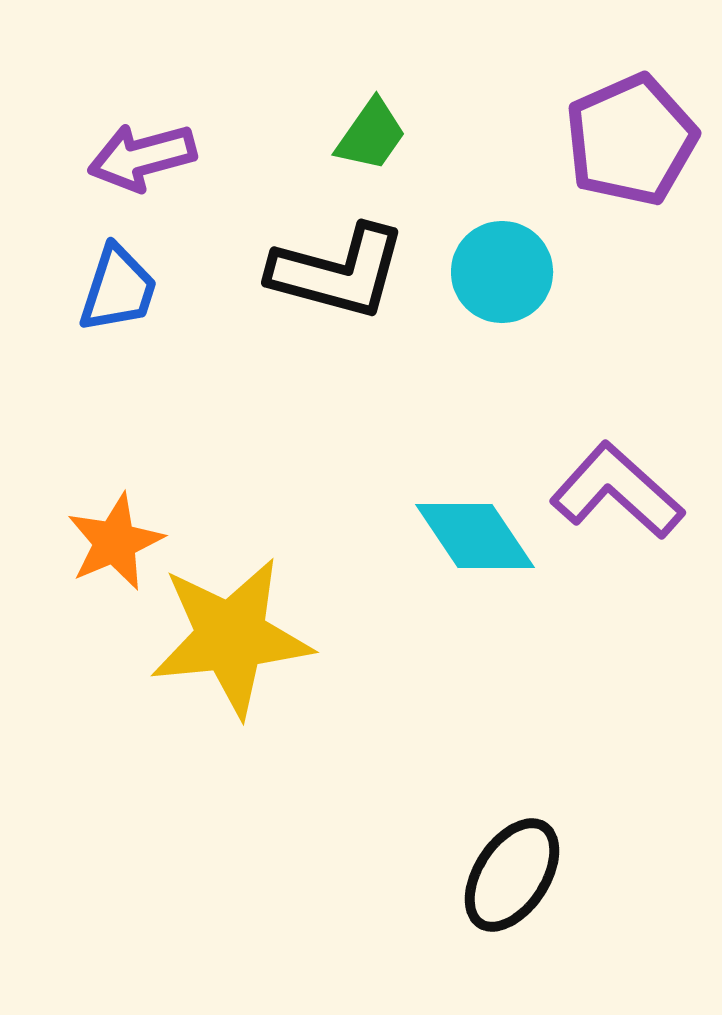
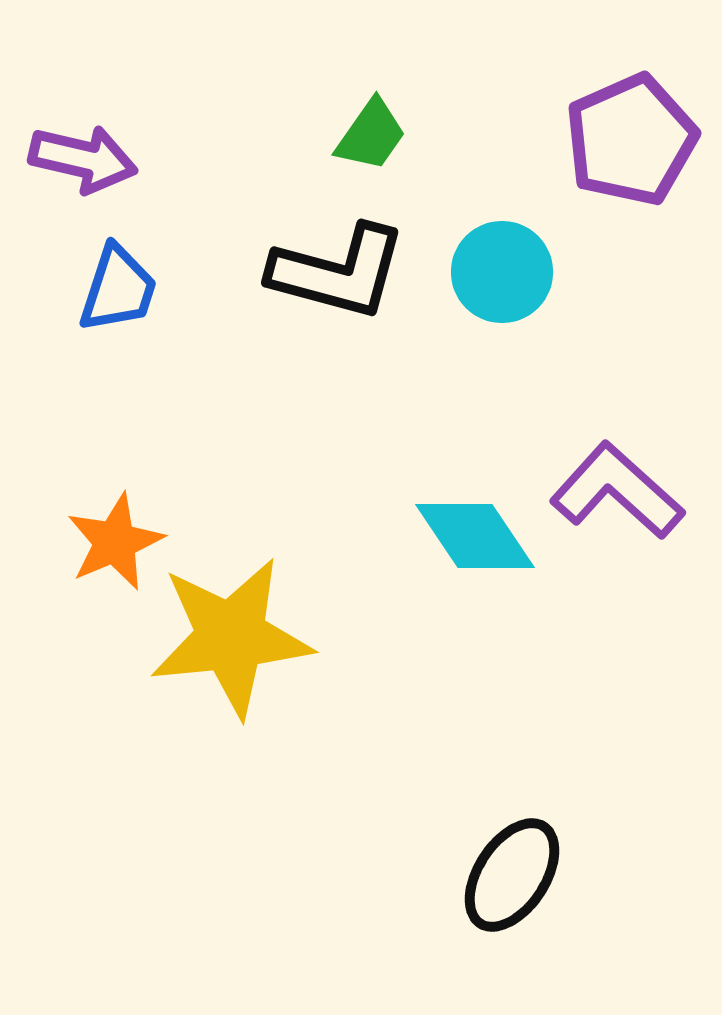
purple arrow: moved 59 px left, 2 px down; rotated 152 degrees counterclockwise
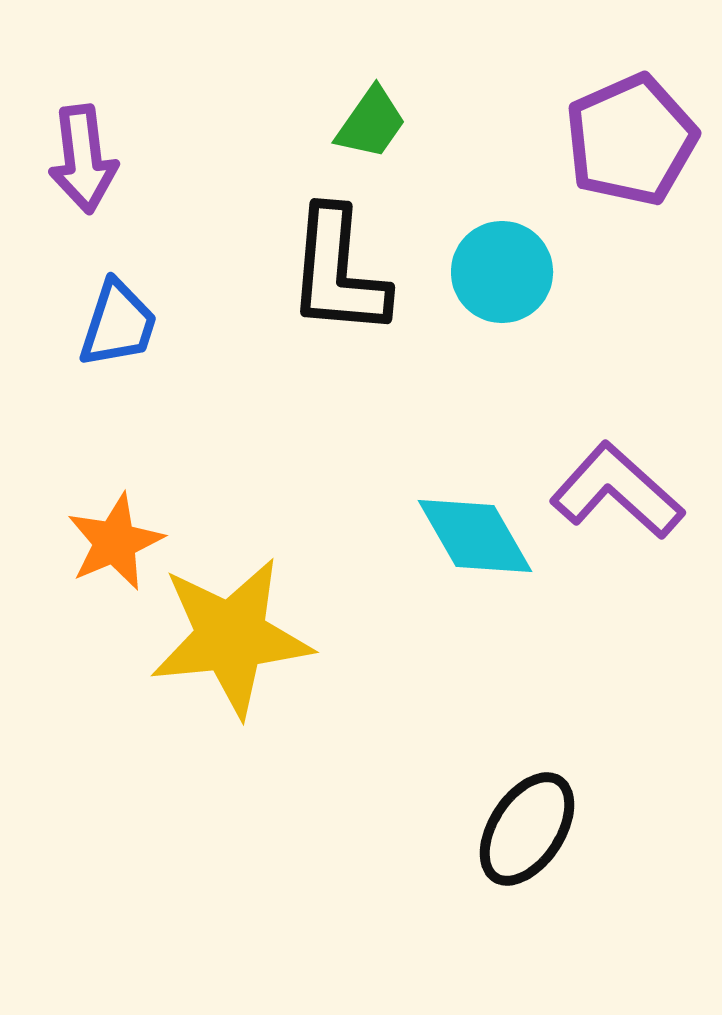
green trapezoid: moved 12 px up
purple arrow: rotated 70 degrees clockwise
black L-shape: rotated 80 degrees clockwise
blue trapezoid: moved 35 px down
cyan diamond: rotated 4 degrees clockwise
black ellipse: moved 15 px right, 46 px up
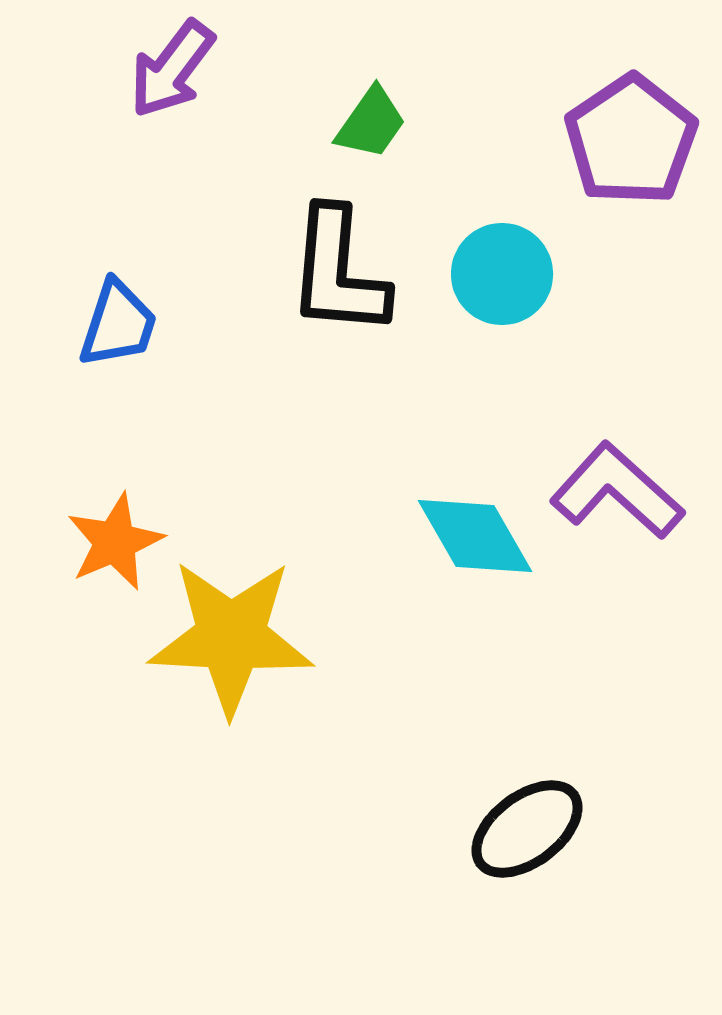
purple pentagon: rotated 10 degrees counterclockwise
purple arrow: moved 89 px right, 90 px up; rotated 44 degrees clockwise
cyan circle: moved 2 px down
yellow star: rotated 9 degrees clockwise
black ellipse: rotated 20 degrees clockwise
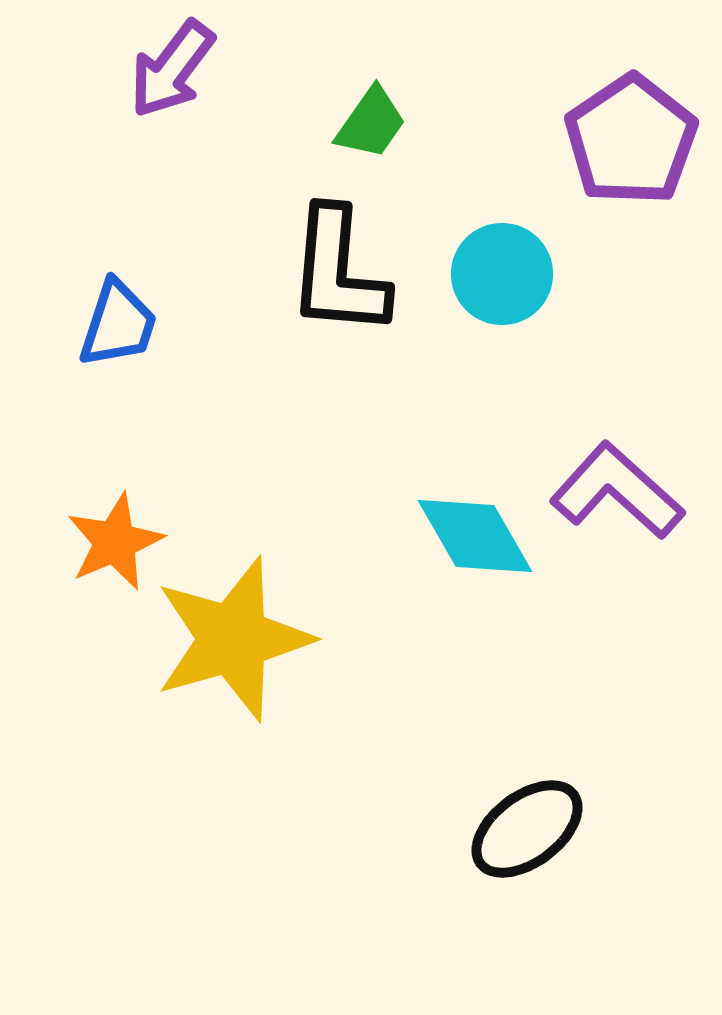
yellow star: moved 2 px right, 2 px down; rotated 19 degrees counterclockwise
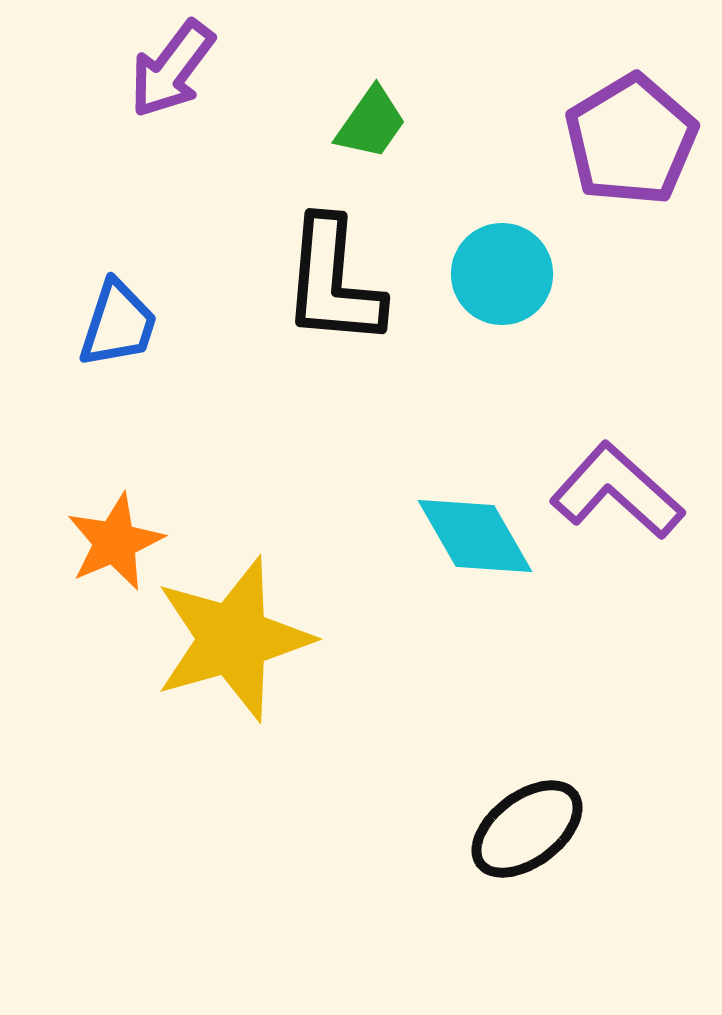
purple pentagon: rotated 3 degrees clockwise
black L-shape: moved 5 px left, 10 px down
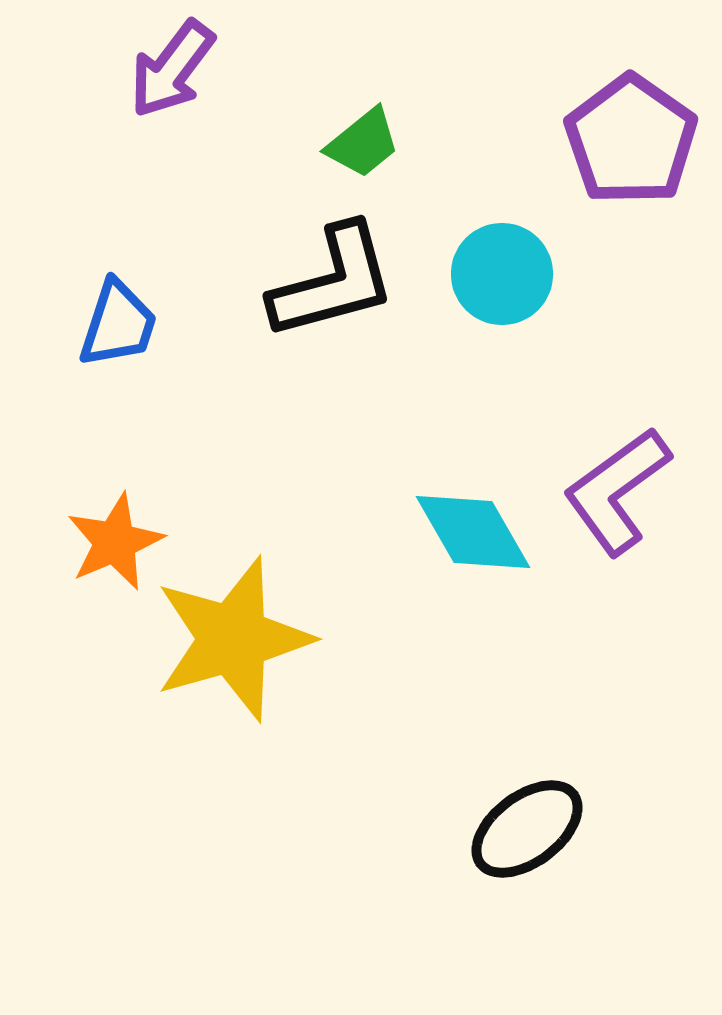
green trapezoid: moved 8 px left, 20 px down; rotated 16 degrees clockwise
purple pentagon: rotated 6 degrees counterclockwise
black L-shape: rotated 110 degrees counterclockwise
purple L-shape: rotated 78 degrees counterclockwise
cyan diamond: moved 2 px left, 4 px up
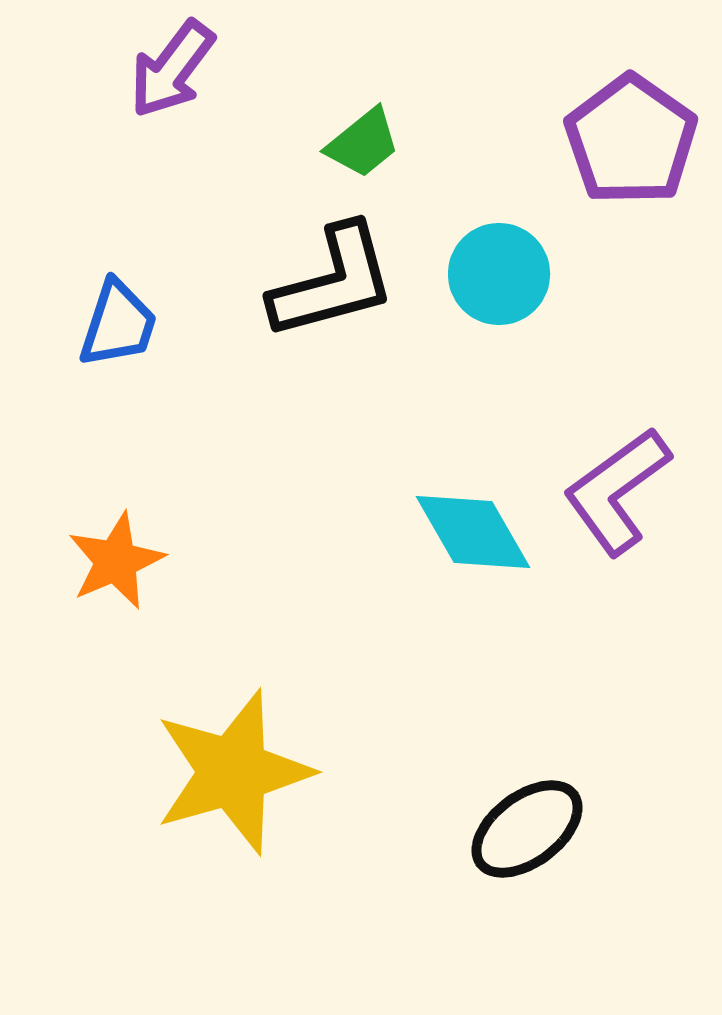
cyan circle: moved 3 px left
orange star: moved 1 px right, 19 px down
yellow star: moved 133 px down
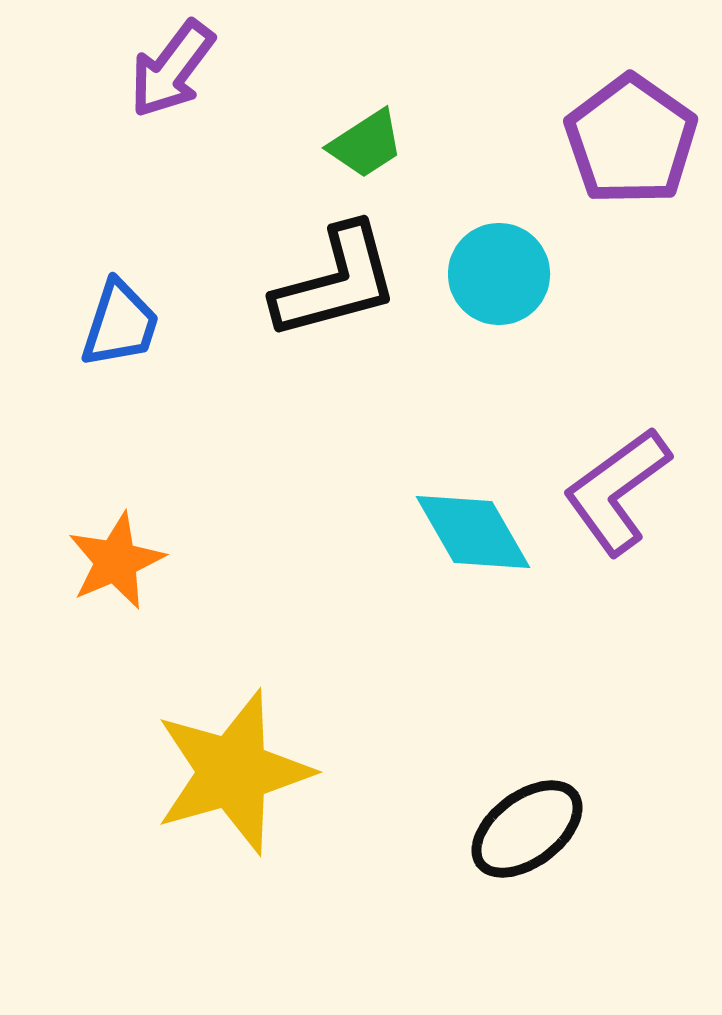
green trapezoid: moved 3 px right, 1 px down; rotated 6 degrees clockwise
black L-shape: moved 3 px right
blue trapezoid: moved 2 px right
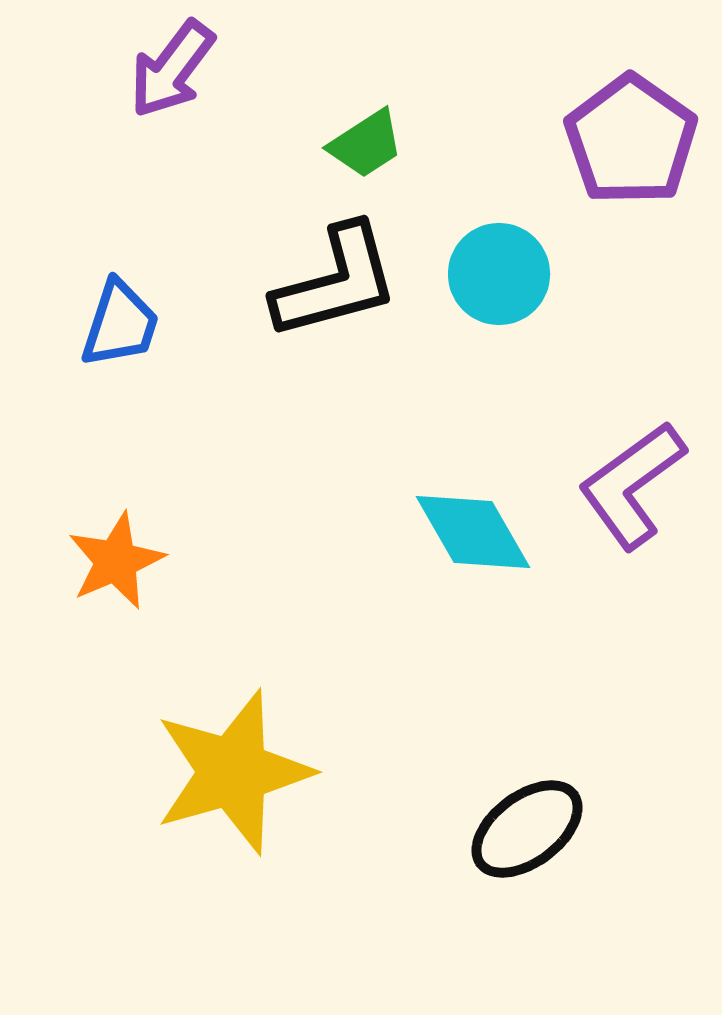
purple L-shape: moved 15 px right, 6 px up
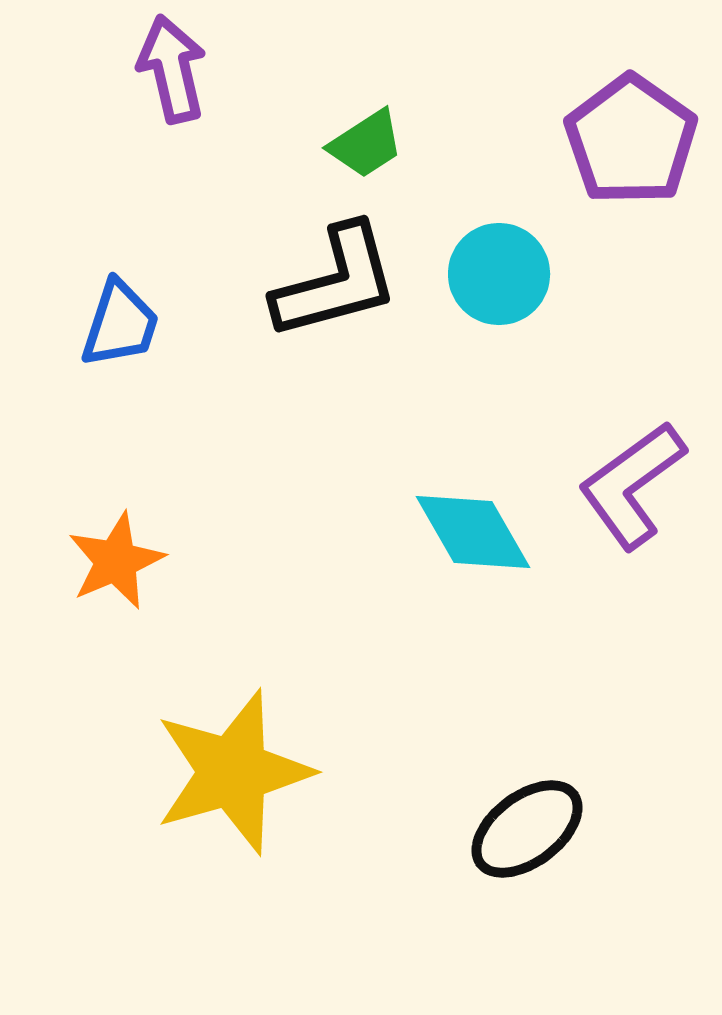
purple arrow: rotated 130 degrees clockwise
